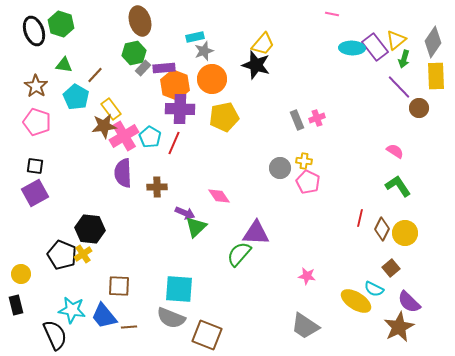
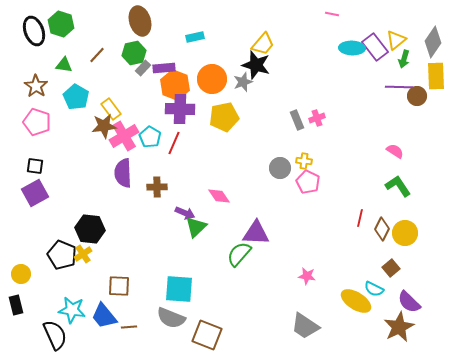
gray star at (204, 51): moved 39 px right, 31 px down
brown line at (95, 75): moved 2 px right, 20 px up
purple line at (399, 87): rotated 44 degrees counterclockwise
brown circle at (419, 108): moved 2 px left, 12 px up
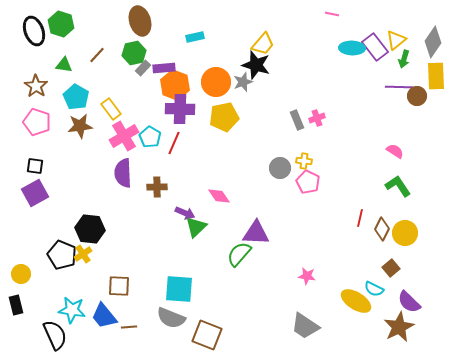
orange circle at (212, 79): moved 4 px right, 3 px down
brown star at (104, 126): moved 24 px left
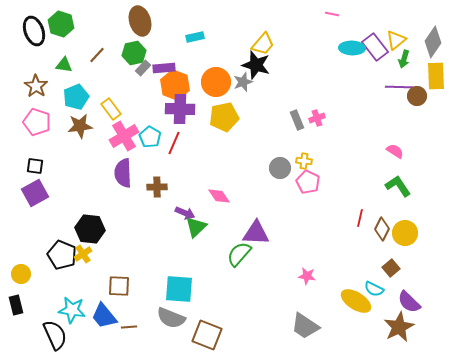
cyan pentagon at (76, 97): rotated 20 degrees clockwise
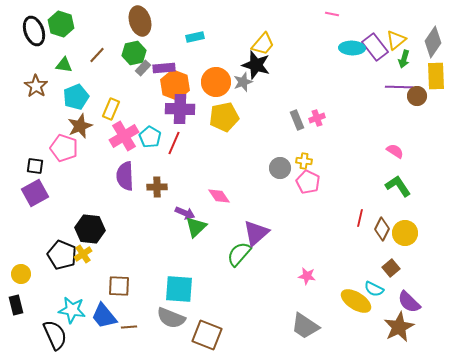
yellow rectangle at (111, 109): rotated 60 degrees clockwise
pink pentagon at (37, 122): moved 27 px right, 26 px down
brown star at (80, 126): rotated 15 degrees counterclockwise
purple semicircle at (123, 173): moved 2 px right, 3 px down
purple triangle at (256, 233): rotated 44 degrees counterclockwise
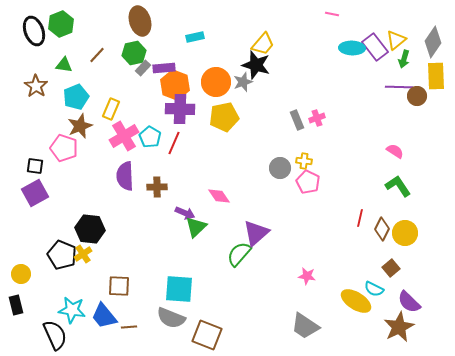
green hexagon at (61, 24): rotated 20 degrees clockwise
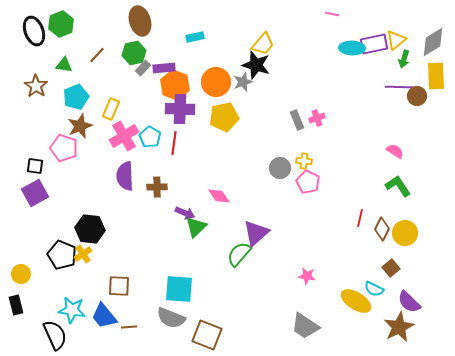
gray diamond at (433, 42): rotated 24 degrees clockwise
purple rectangle at (375, 47): moved 1 px left, 3 px up; rotated 64 degrees counterclockwise
red line at (174, 143): rotated 15 degrees counterclockwise
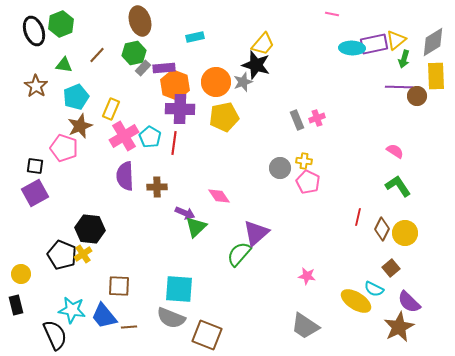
red line at (360, 218): moved 2 px left, 1 px up
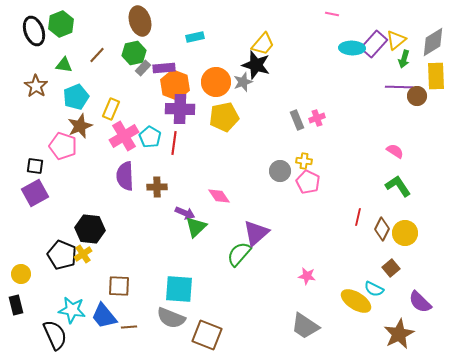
purple rectangle at (374, 44): rotated 36 degrees counterclockwise
pink pentagon at (64, 148): moved 1 px left, 2 px up
gray circle at (280, 168): moved 3 px down
purple semicircle at (409, 302): moved 11 px right
brown star at (399, 327): moved 7 px down
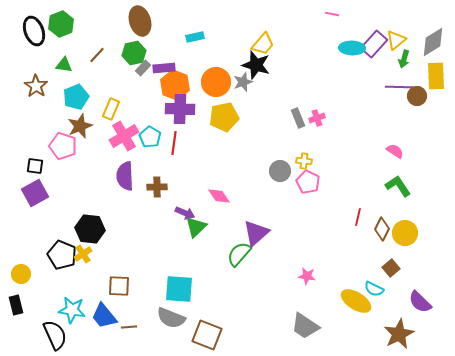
gray rectangle at (297, 120): moved 1 px right, 2 px up
